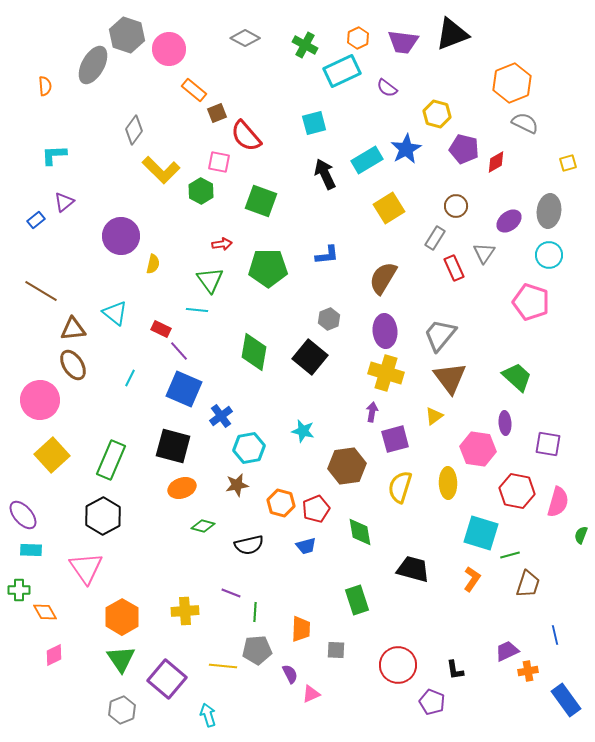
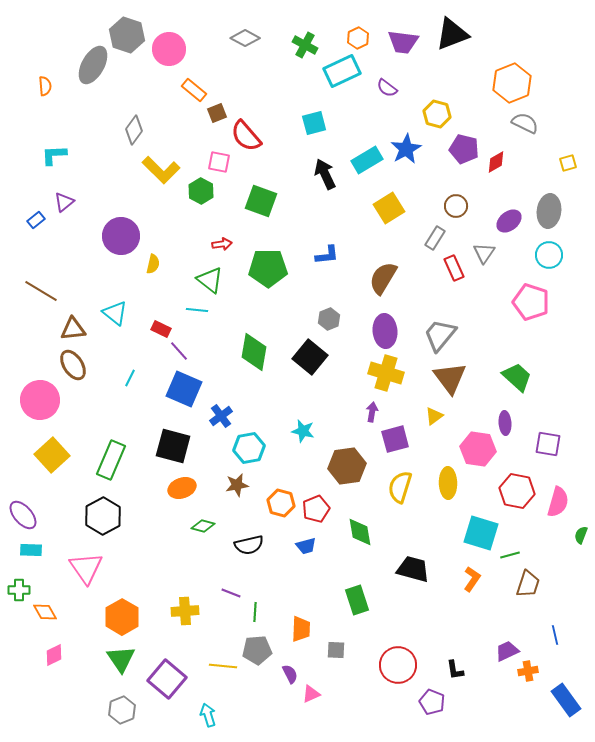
green triangle at (210, 280): rotated 16 degrees counterclockwise
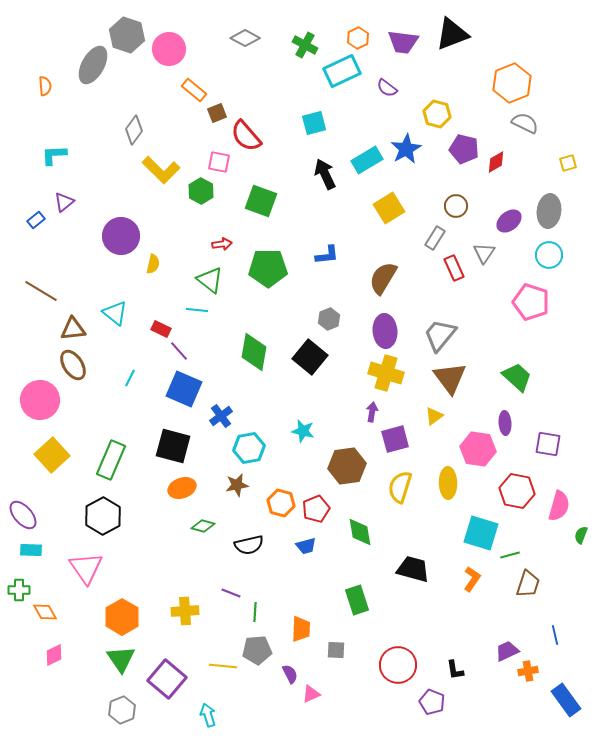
pink semicircle at (558, 502): moved 1 px right, 4 px down
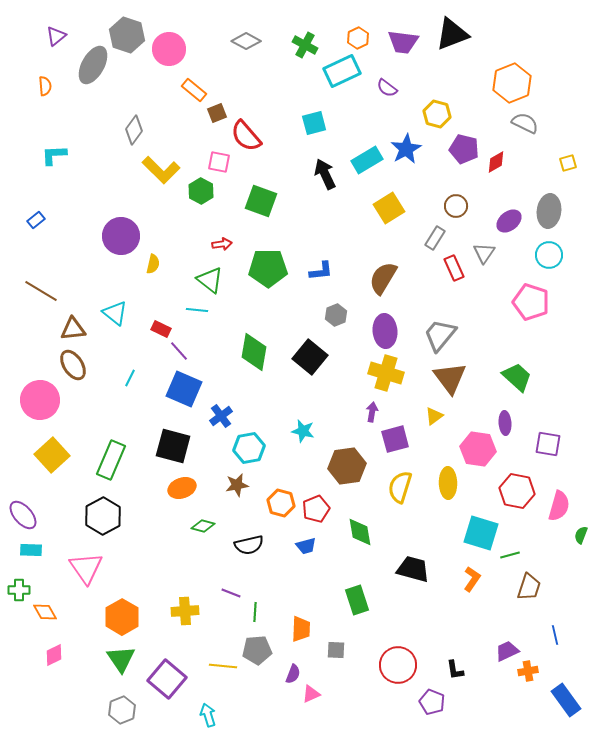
gray diamond at (245, 38): moved 1 px right, 3 px down
purple triangle at (64, 202): moved 8 px left, 166 px up
blue L-shape at (327, 255): moved 6 px left, 16 px down
gray hexagon at (329, 319): moved 7 px right, 4 px up
brown trapezoid at (528, 584): moved 1 px right, 3 px down
purple semicircle at (290, 674): moved 3 px right; rotated 48 degrees clockwise
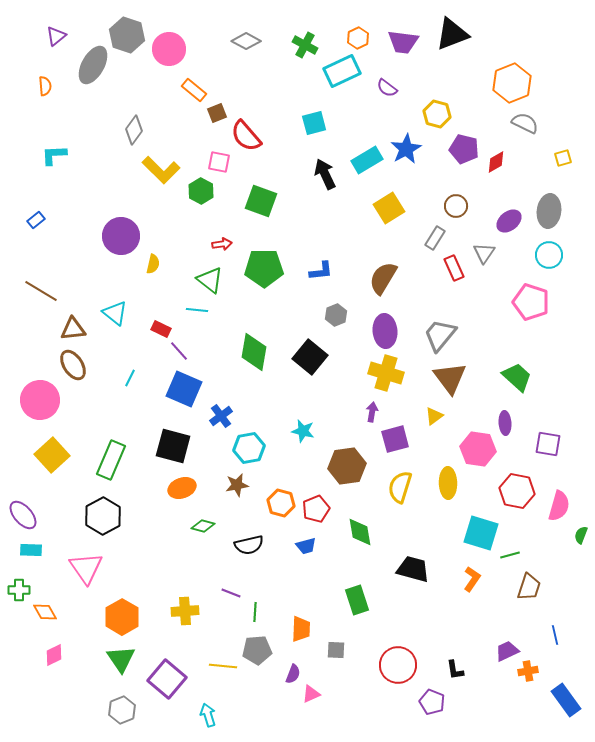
yellow square at (568, 163): moved 5 px left, 5 px up
green pentagon at (268, 268): moved 4 px left
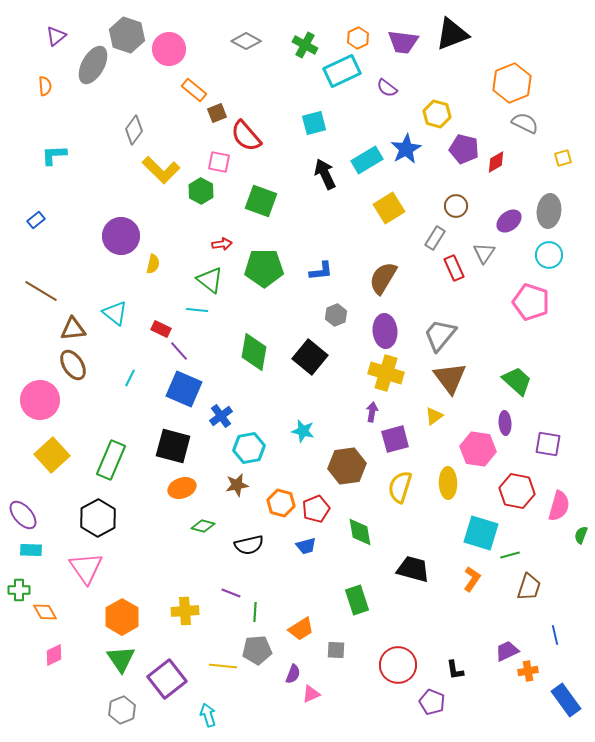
green trapezoid at (517, 377): moved 4 px down
black hexagon at (103, 516): moved 5 px left, 2 px down
orange trapezoid at (301, 629): rotated 56 degrees clockwise
purple square at (167, 679): rotated 12 degrees clockwise
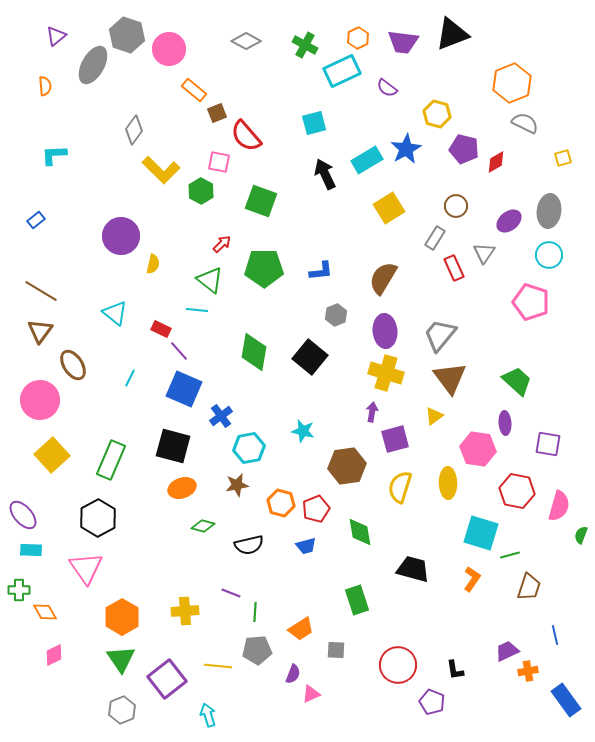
red arrow at (222, 244): rotated 36 degrees counterclockwise
brown triangle at (73, 329): moved 33 px left, 2 px down; rotated 48 degrees counterclockwise
yellow line at (223, 666): moved 5 px left
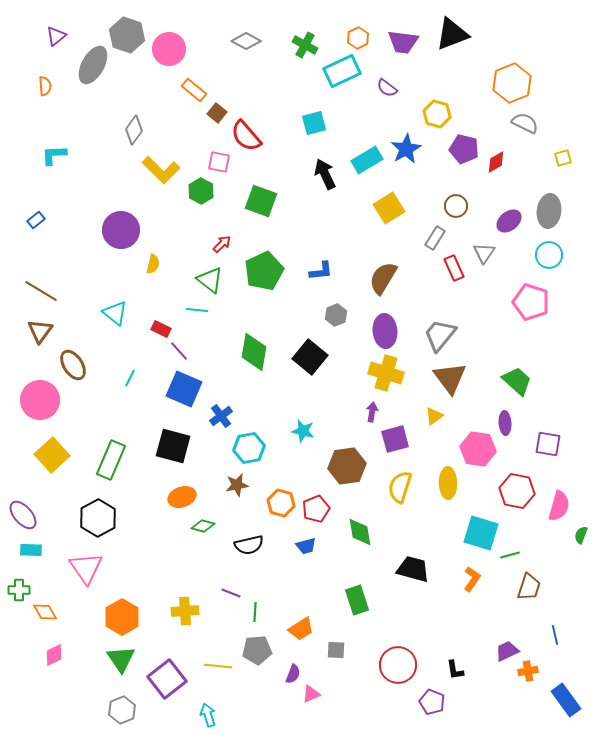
brown square at (217, 113): rotated 30 degrees counterclockwise
purple circle at (121, 236): moved 6 px up
green pentagon at (264, 268): moved 3 px down; rotated 24 degrees counterclockwise
orange ellipse at (182, 488): moved 9 px down
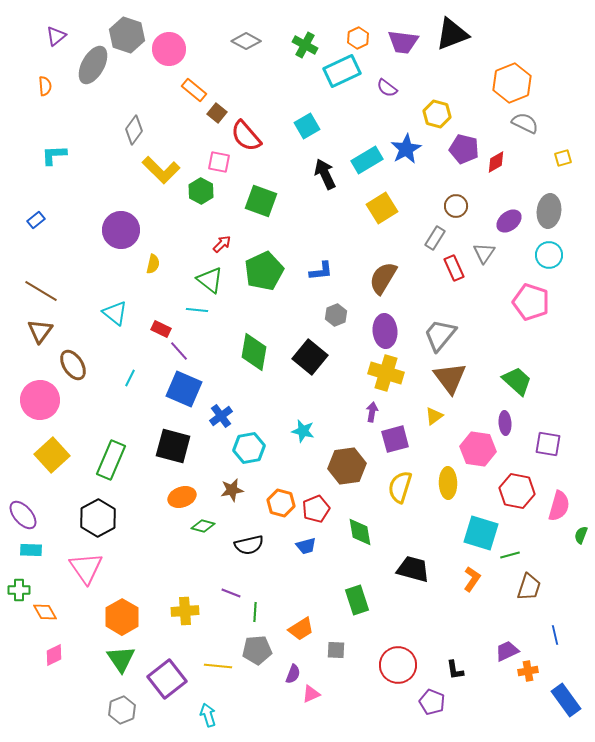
cyan square at (314, 123): moved 7 px left, 3 px down; rotated 15 degrees counterclockwise
yellow square at (389, 208): moved 7 px left
brown star at (237, 485): moved 5 px left, 5 px down
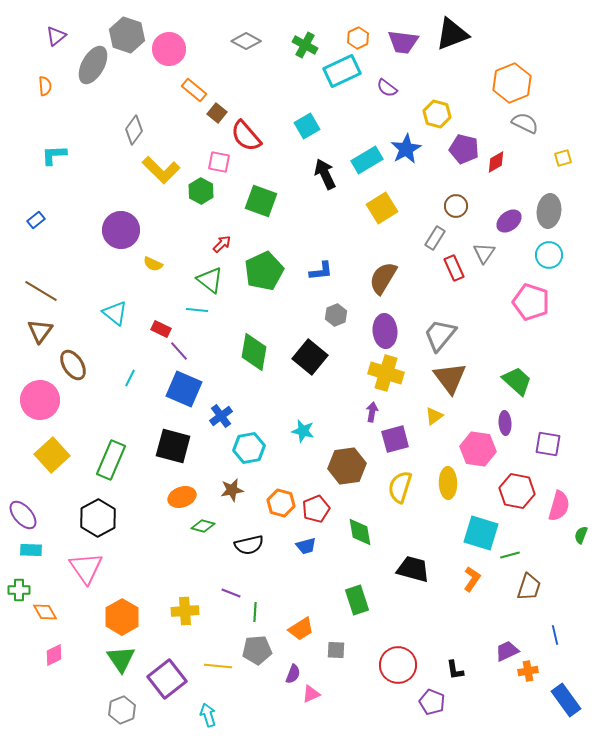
yellow semicircle at (153, 264): rotated 102 degrees clockwise
